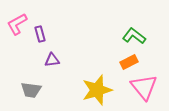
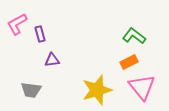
pink triangle: moved 2 px left
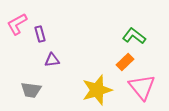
orange rectangle: moved 4 px left; rotated 18 degrees counterclockwise
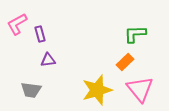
green L-shape: moved 1 px right, 2 px up; rotated 40 degrees counterclockwise
purple triangle: moved 4 px left
pink triangle: moved 2 px left, 2 px down
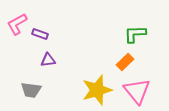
purple rectangle: rotated 56 degrees counterclockwise
pink triangle: moved 3 px left, 2 px down
